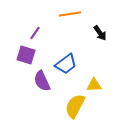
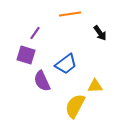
yellow triangle: moved 1 px right, 1 px down
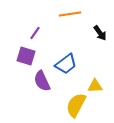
purple square: moved 1 px down
yellow semicircle: moved 1 px right, 1 px up
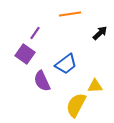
black arrow: rotated 98 degrees counterclockwise
purple square: moved 1 px left, 2 px up; rotated 18 degrees clockwise
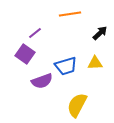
purple line: rotated 16 degrees clockwise
blue trapezoid: moved 2 px down; rotated 20 degrees clockwise
purple semicircle: rotated 85 degrees counterclockwise
yellow triangle: moved 23 px up
yellow semicircle: moved 1 px right
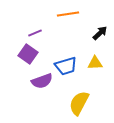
orange line: moved 2 px left
purple line: rotated 16 degrees clockwise
purple square: moved 3 px right
yellow semicircle: moved 2 px right, 2 px up
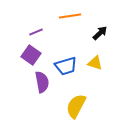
orange line: moved 2 px right, 2 px down
purple line: moved 1 px right, 1 px up
purple square: moved 3 px right, 1 px down
yellow triangle: rotated 21 degrees clockwise
purple semicircle: moved 1 px down; rotated 80 degrees counterclockwise
yellow semicircle: moved 3 px left, 3 px down
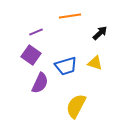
purple semicircle: moved 2 px left, 1 px down; rotated 35 degrees clockwise
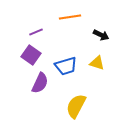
orange line: moved 1 px down
black arrow: moved 1 px right, 2 px down; rotated 70 degrees clockwise
yellow triangle: moved 2 px right
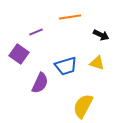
purple square: moved 12 px left, 1 px up
yellow semicircle: moved 7 px right
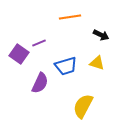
purple line: moved 3 px right, 11 px down
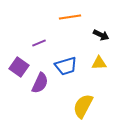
purple square: moved 13 px down
yellow triangle: moved 2 px right; rotated 21 degrees counterclockwise
